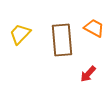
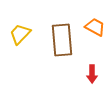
orange trapezoid: moved 1 px right, 1 px up
red arrow: moved 4 px right; rotated 42 degrees counterclockwise
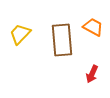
orange trapezoid: moved 2 px left
red arrow: rotated 24 degrees clockwise
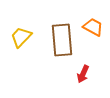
yellow trapezoid: moved 1 px right, 3 px down
red arrow: moved 9 px left
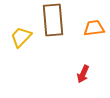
orange trapezoid: moved 1 px right, 1 px down; rotated 35 degrees counterclockwise
brown rectangle: moved 9 px left, 20 px up
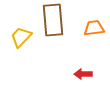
red arrow: rotated 66 degrees clockwise
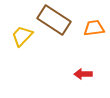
brown rectangle: moved 1 px right; rotated 52 degrees counterclockwise
yellow trapezoid: moved 1 px right, 1 px up
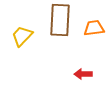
brown rectangle: moved 6 px right; rotated 60 degrees clockwise
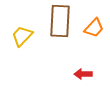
brown rectangle: moved 1 px down
orange trapezoid: rotated 140 degrees clockwise
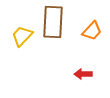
brown rectangle: moved 7 px left, 1 px down
orange trapezoid: moved 2 px left, 3 px down
